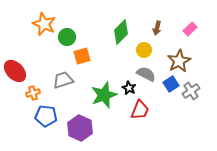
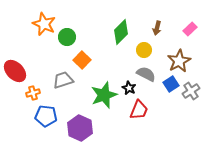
orange square: moved 4 px down; rotated 30 degrees counterclockwise
red trapezoid: moved 1 px left
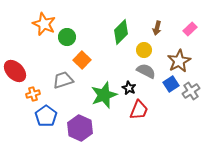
gray semicircle: moved 3 px up
orange cross: moved 1 px down
blue pentagon: rotated 30 degrees clockwise
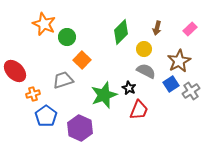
yellow circle: moved 1 px up
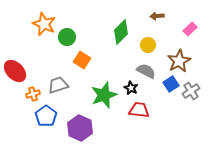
brown arrow: moved 12 px up; rotated 72 degrees clockwise
yellow circle: moved 4 px right, 4 px up
orange square: rotated 12 degrees counterclockwise
gray trapezoid: moved 5 px left, 5 px down
black star: moved 2 px right
red trapezoid: rotated 105 degrees counterclockwise
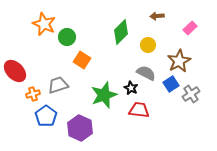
pink rectangle: moved 1 px up
gray semicircle: moved 2 px down
gray cross: moved 3 px down
